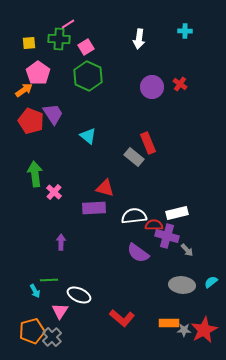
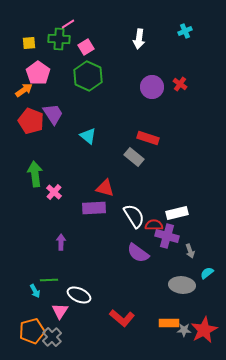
cyan cross: rotated 24 degrees counterclockwise
red rectangle: moved 5 px up; rotated 50 degrees counterclockwise
white semicircle: rotated 65 degrees clockwise
gray arrow: moved 3 px right, 1 px down; rotated 24 degrees clockwise
cyan semicircle: moved 4 px left, 9 px up
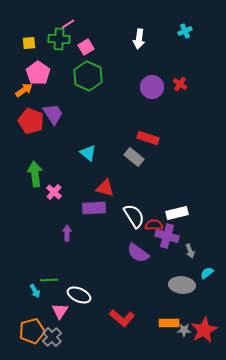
cyan triangle: moved 17 px down
purple arrow: moved 6 px right, 9 px up
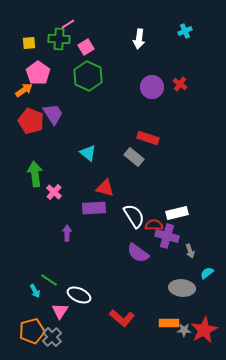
green line: rotated 36 degrees clockwise
gray ellipse: moved 3 px down
